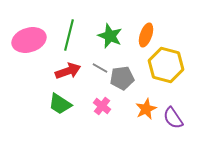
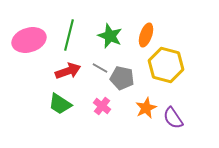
gray pentagon: rotated 20 degrees clockwise
orange star: moved 1 px up
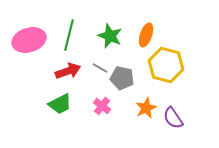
green trapezoid: rotated 60 degrees counterclockwise
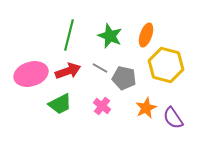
pink ellipse: moved 2 px right, 34 px down
gray pentagon: moved 2 px right
